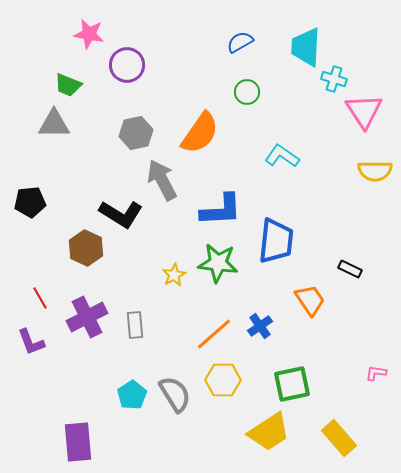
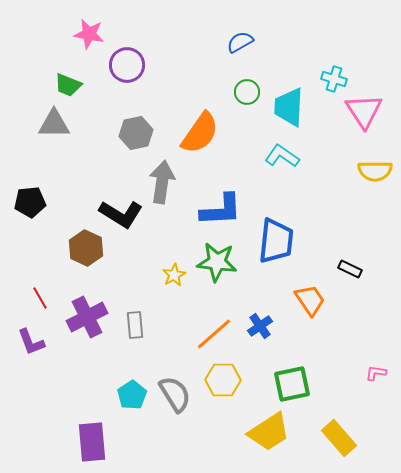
cyan trapezoid: moved 17 px left, 60 px down
gray arrow: moved 2 px down; rotated 36 degrees clockwise
green star: moved 1 px left, 1 px up
purple rectangle: moved 14 px right
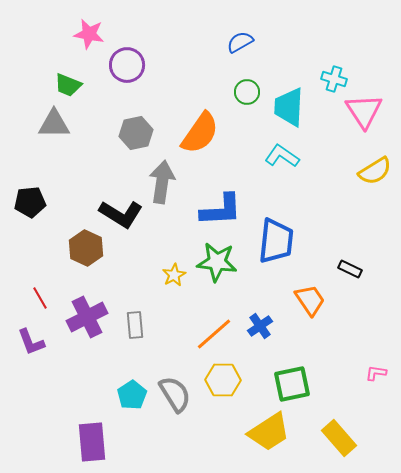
yellow semicircle: rotated 32 degrees counterclockwise
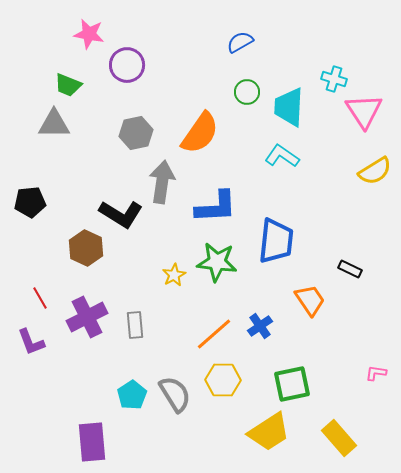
blue L-shape: moved 5 px left, 3 px up
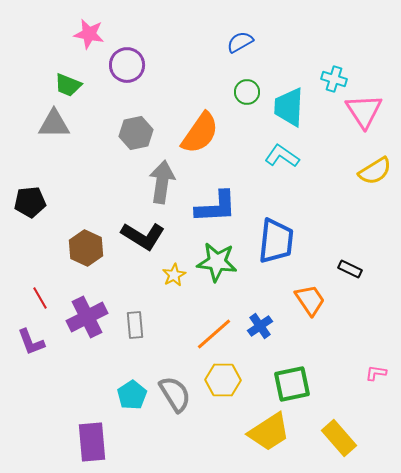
black L-shape: moved 22 px right, 22 px down
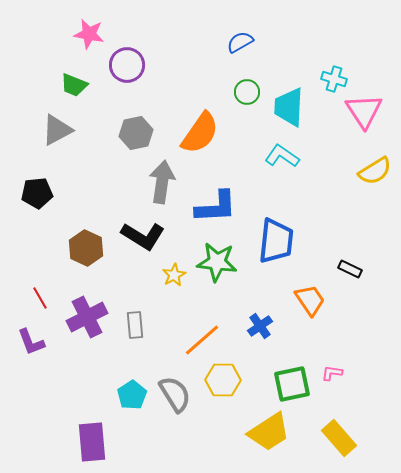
green trapezoid: moved 6 px right
gray triangle: moved 3 px right, 6 px down; rotated 28 degrees counterclockwise
black pentagon: moved 7 px right, 9 px up
orange line: moved 12 px left, 6 px down
pink L-shape: moved 44 px left
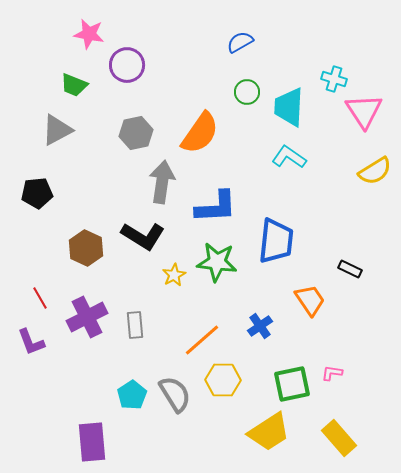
cyan L-shape: moved 7 px right, 1 px down
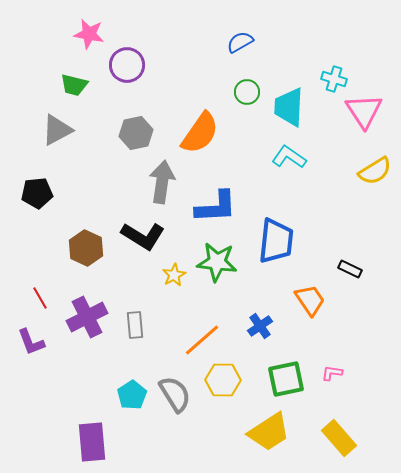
green trapezoid: rotated 8 degrees counterclockwise
green square: moved 6 px left, 5 px up
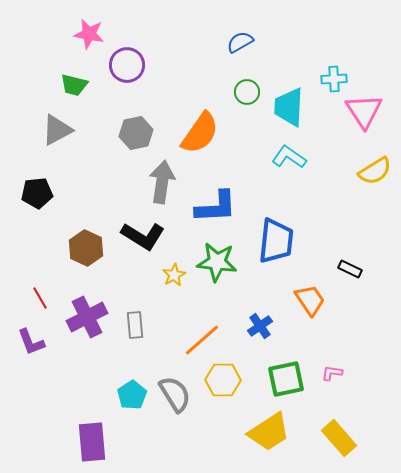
cyan cross: rotated 20 degrees counterclockwise
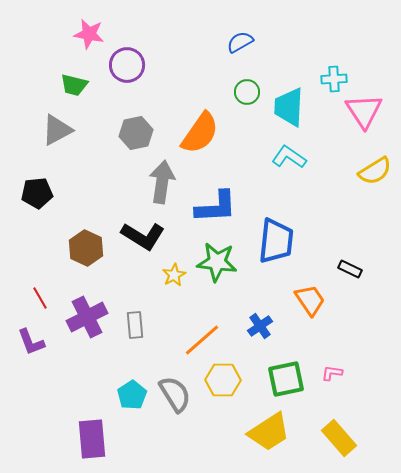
purple rectangle: moved 3 px up
